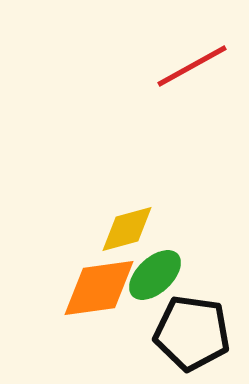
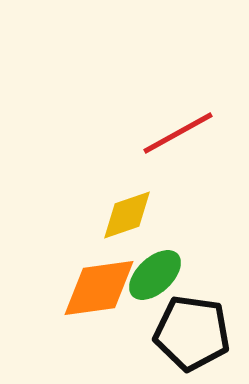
red line: moved 14 px left, 67 px down
yellow diamond: moved 14 px up; rotated 4 degrees counterclockwise
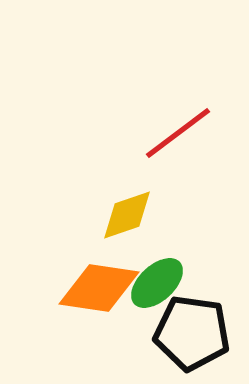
red line: rotated 8 degrees counterclockwise
green ellipse: moved 2 px right, 8 px down
orange diamond: rotated 16 degrees clockwise
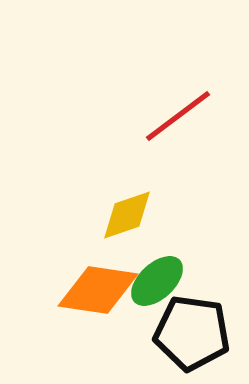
red line: moved 17 px up
green ellipse: moved 2 px up
orange diamond: moved 1 px left, 2 px down
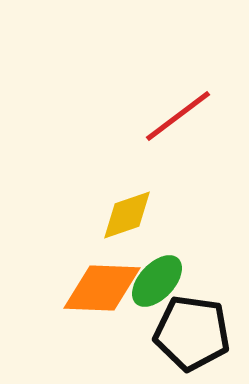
green ellipse: rotated 4 degrees counterclockwise
orange diamond: moved 4 px right, 2 px up; rotated 6 degrees counterclockwise
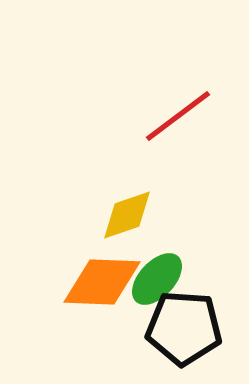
green ellipse: moved 2 px up
orange diamond: moved 6 px up
black pentagon: moved 8 px left, 5 px up; rotated 4 degrees counterclockwise
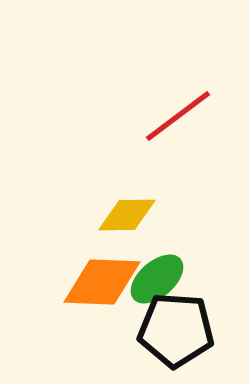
yellow diamond: rotated 18 degrees clockwise
green ellipse: rotated 6 degrees clockwise
black pentagon: moved 8 px left, 2 px down
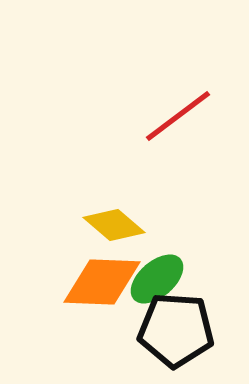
yellow diamond: moved 13 px left, 10 px down; rotated 42 degrees clockwise
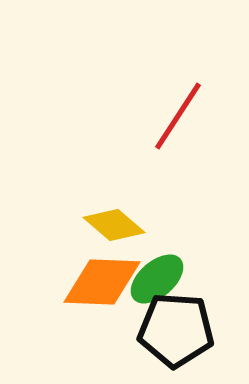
red line: rotated 20 degrees counterclockwise
